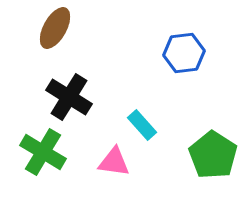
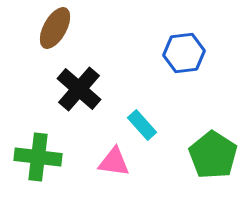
black cross: moved 10 px right, 8 px up; rotated 9 degrees clockwise
green cross: moved 5 px left, 5 px down; rotated 24 degrees counterclockwise
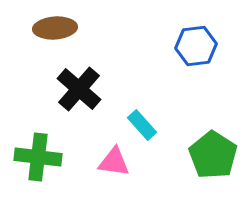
brown ellipse: rotated 57 degrees clockwise
blue hexagon: moved 12 px right, 7 px up
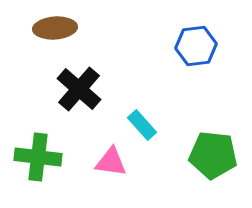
green pentagon: rotated 27 degrees counterclockwise
pink triangle: moved 3 px left
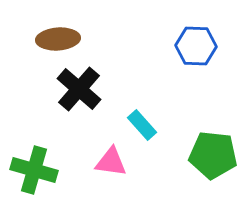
brown ellipse: moved 3 px right, 11 px down
blue hexagon: rotated 9 degrees clockwise
green cross: moved 4 px left, 13 px down; rotated 9 degrees clockwise
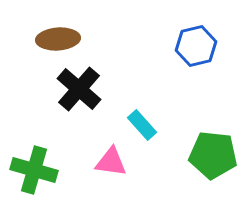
blue hexagon: rotated 15 degrees counterclockwise
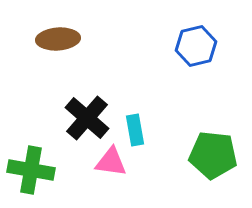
black cross: moved 8 px right, 29 px down
cyan rectangle: moved 7 px left, 5 px down; rotated 32 degrees clockwise
green cross: moved 3 px left; rotated 6 degrees counterclockwise
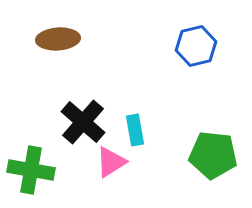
black cross: moved 4 px left, 4 px down
pink triangle: rotated 40 degrees counterclockwise
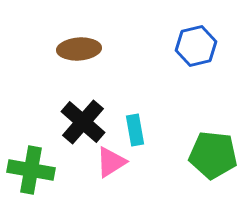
brown ellipse: moved 21 px right, 10 px down
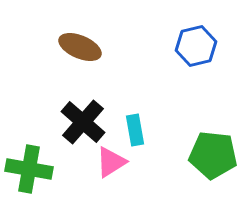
brown ellipse: moved 1 px right, 2 px up; rotated 27 degrees clockwise
green cross: moved 2 px left, 1 px up
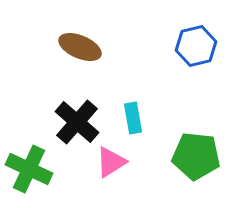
black cross: moved 6 px left
cyan rectangle: moved 2 px left, 12 px up
green pentagon: moved 17 px left, 1 px down
green cross: rotated 15 degrees clockwise
